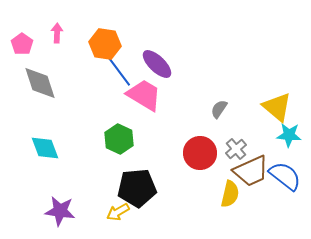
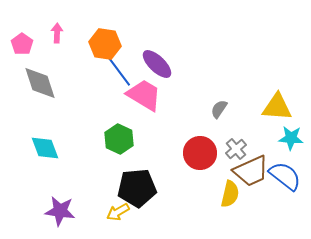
yellow triangle: rotated 36 degrees counterclockwise
cyan star: moved 2 px right, 3 px down
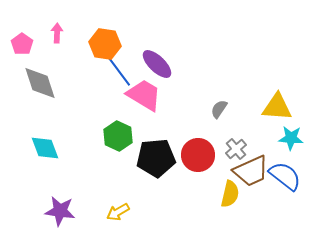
green hexagon: moved 1 px left, 3 px up
red circle: moved 2 px left, 2 px down
black pentagon: moved 19 px right, 30 px up
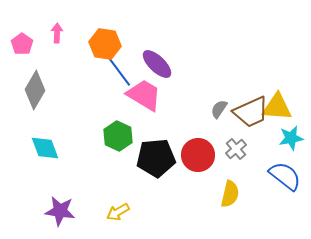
gray diamond: moved 5 px left, 7 px down; rotated 48 degrees clockwise
cyan star: rotated 15 degrees counterclockwise
brown trapezoid: moved 59 px up
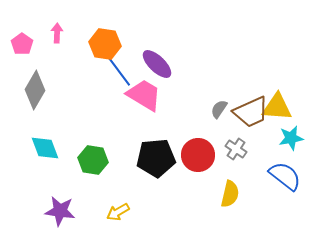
green hexagon: moved 25 px left, 24 px down; rotated 16 degrees counterclockwise
gray cross: rotated 15 degrees counterclockwise
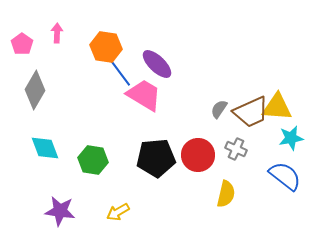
orange hexagon: moved 1 px right, 3 px down
gray cross: rotated 10 degrees counterclockwise
yellow semicircle: moved 4 px left
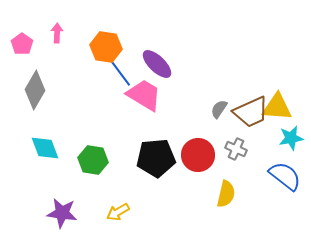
purple star: moved 2 px right, 2 px down
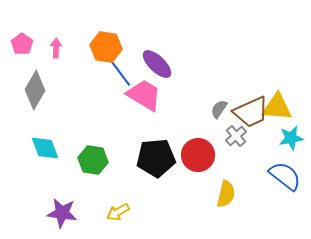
pink arrow: moved 1 px left, 15 px down
gray cross: moved 13 px up; rotated 25 degrees clockwise
